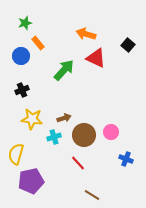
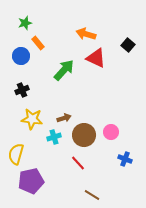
blue cross: moved 1 px left
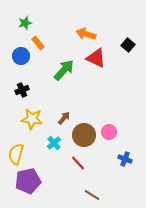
brown arrow: rotated 32 degrees counterclockwise
pink circle: moved 2 px left
cyan cross: moved 6 px down; rotated 24 degrees counterclockwise
purple pentagon: moved 3 px left
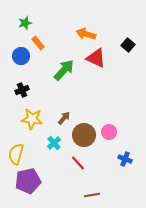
brown line: rotated 42 degrees counterclockwise
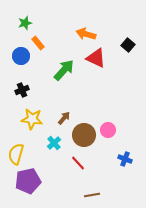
pink circle: moved 1 px left, 2 px up
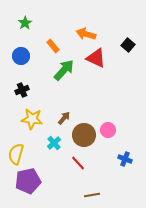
green star: rotated 16 degrees counterclockwise
orange rectangle: moved 15 px right, 3 px down
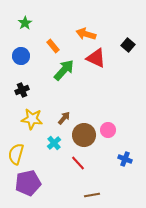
purple pentagon: moved 2 px down
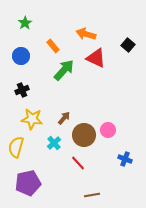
yellow semicircle: moved 7 px up
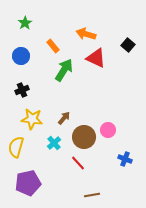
green arrow: rotated 10 degrees counterclockwise
brown circle: moved 2 px down
